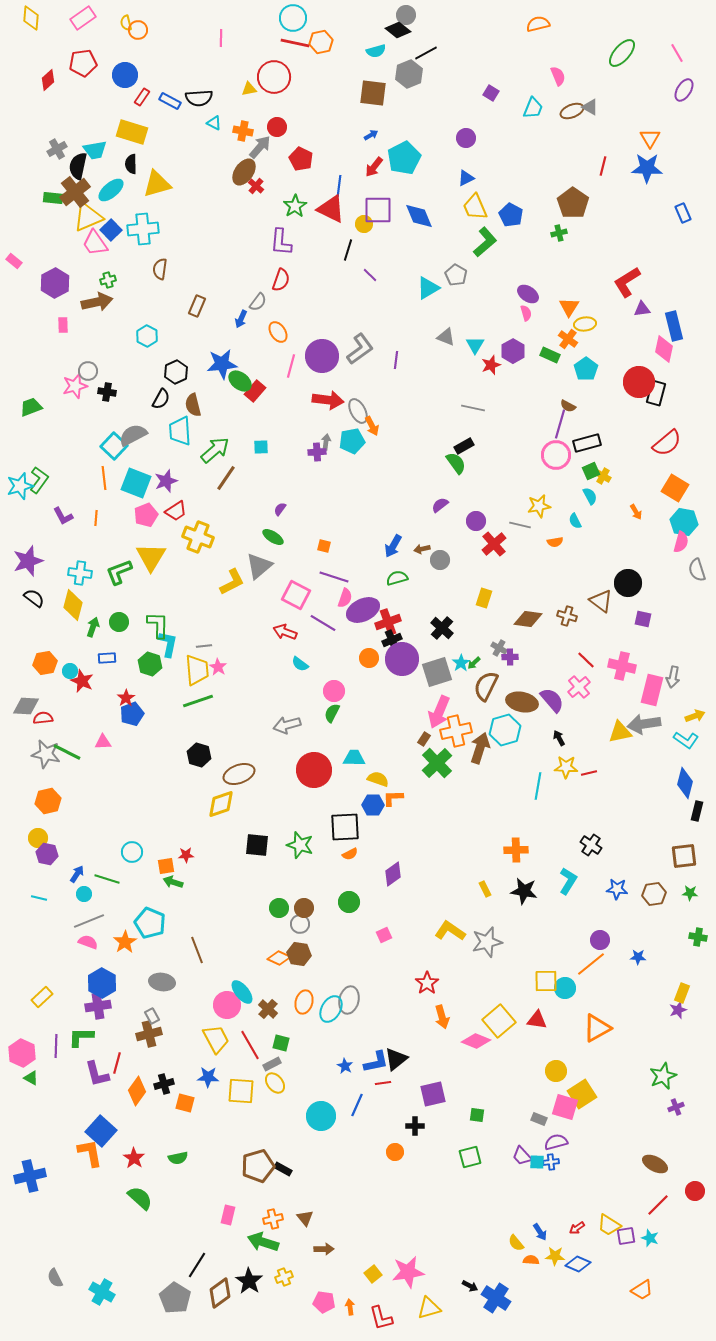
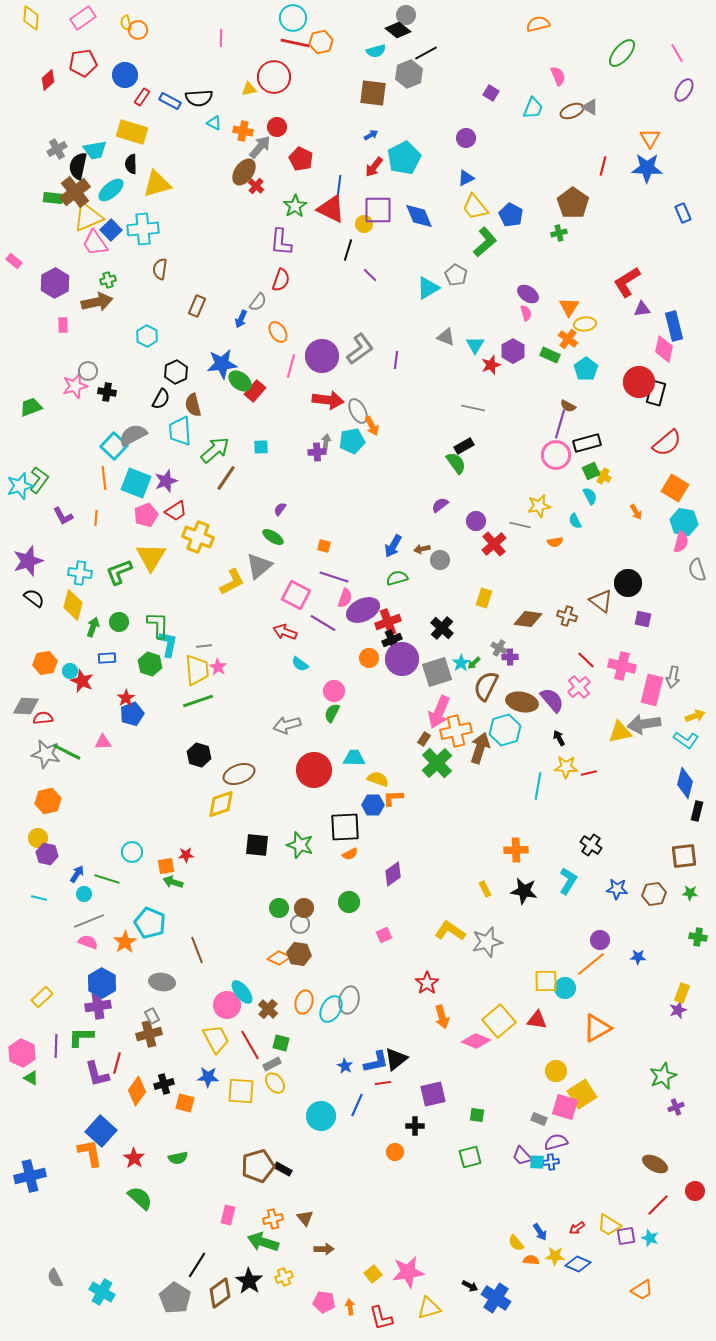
yellow trapezoid at (475, 207): rotated 16 degrees counterclockwise
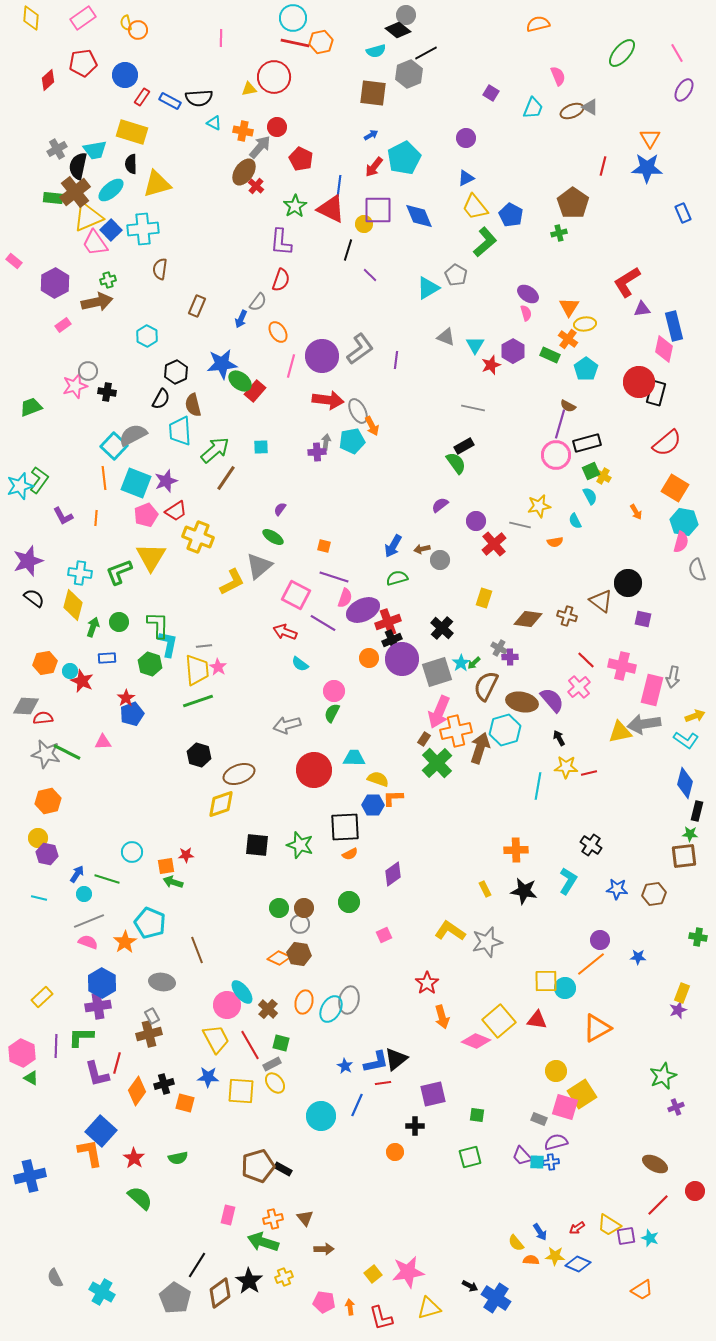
pink rectangle at (63, 325): rotated 56 degrees clockwise
green star at (690, 893): moved 59 px up
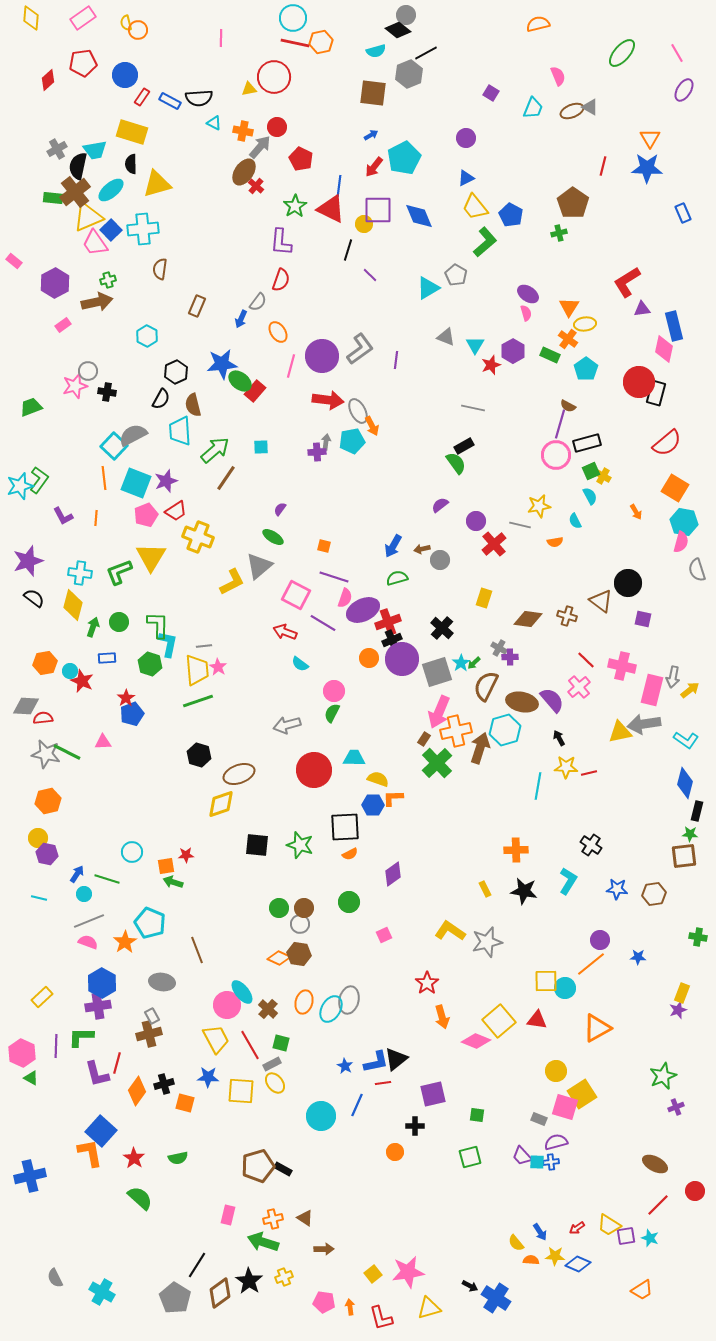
yellow arrow at (695, 716): moved 5 px left, 26 px up; rotated 18 degrees counterclockwise
brown triangle at (305, 1218): rotated 18 degrees counterclockwise
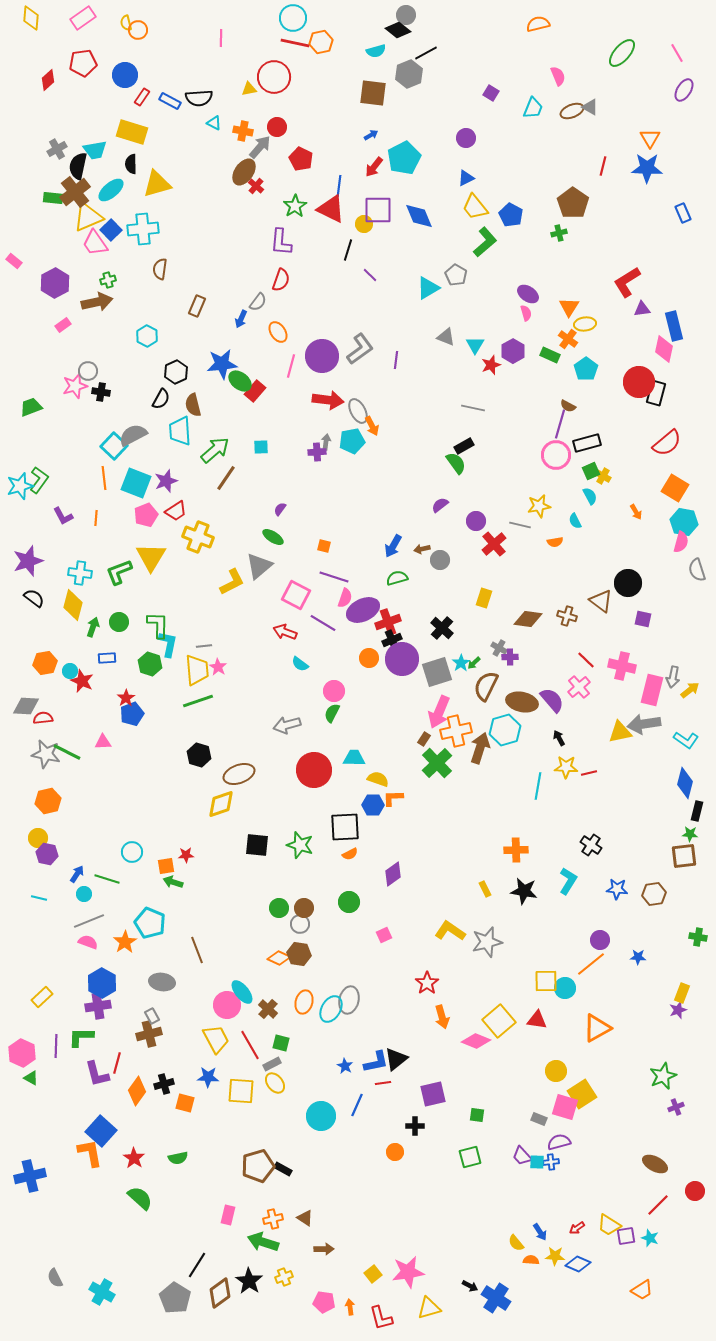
black cross at (107, 392): moved 6 px left
purple semicircle at (556, 1142): moved 3 px right
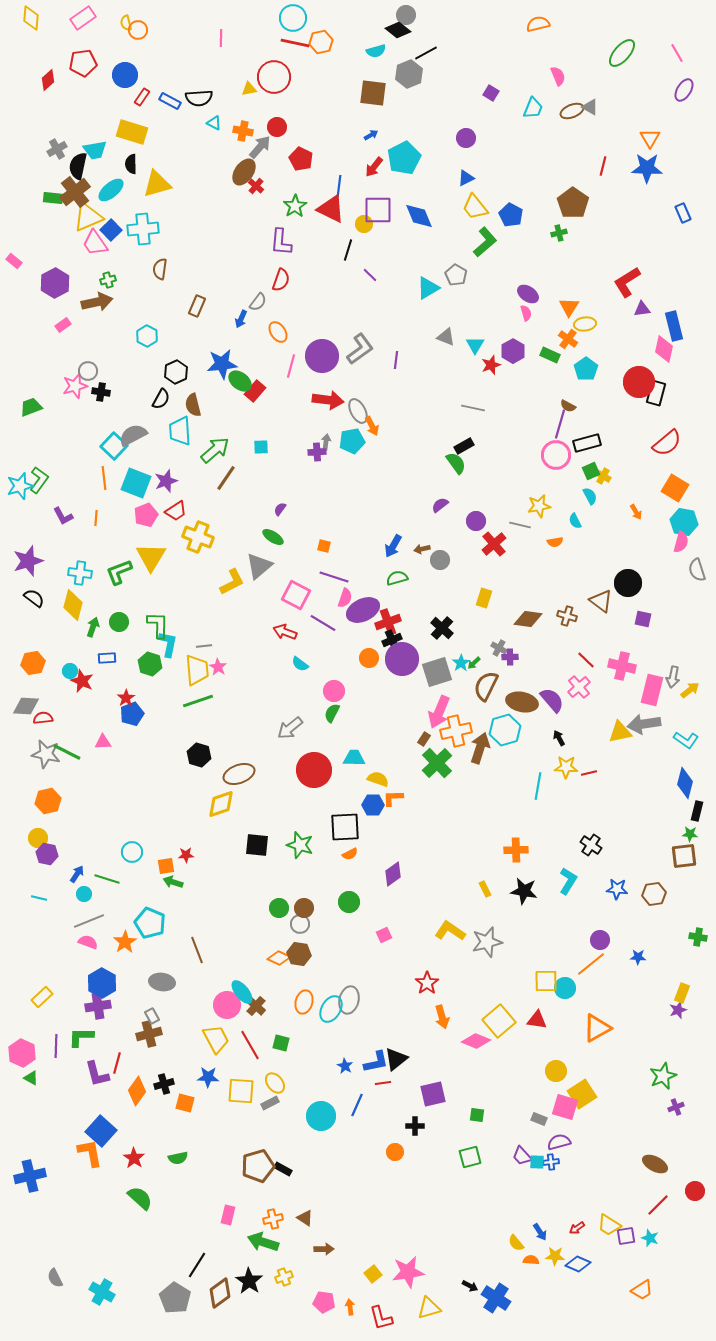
orange hexagon at (45, 663): moved 12 px left
gray arrow at (287, 725): moved 3 px right, 3 px down; rotated 24 degrees counterclockwise
brown cross at (268, 1009): moved 12 px left, 3 px up
gray rectangle at (272, 1064): moved 2 px left, 39 px down
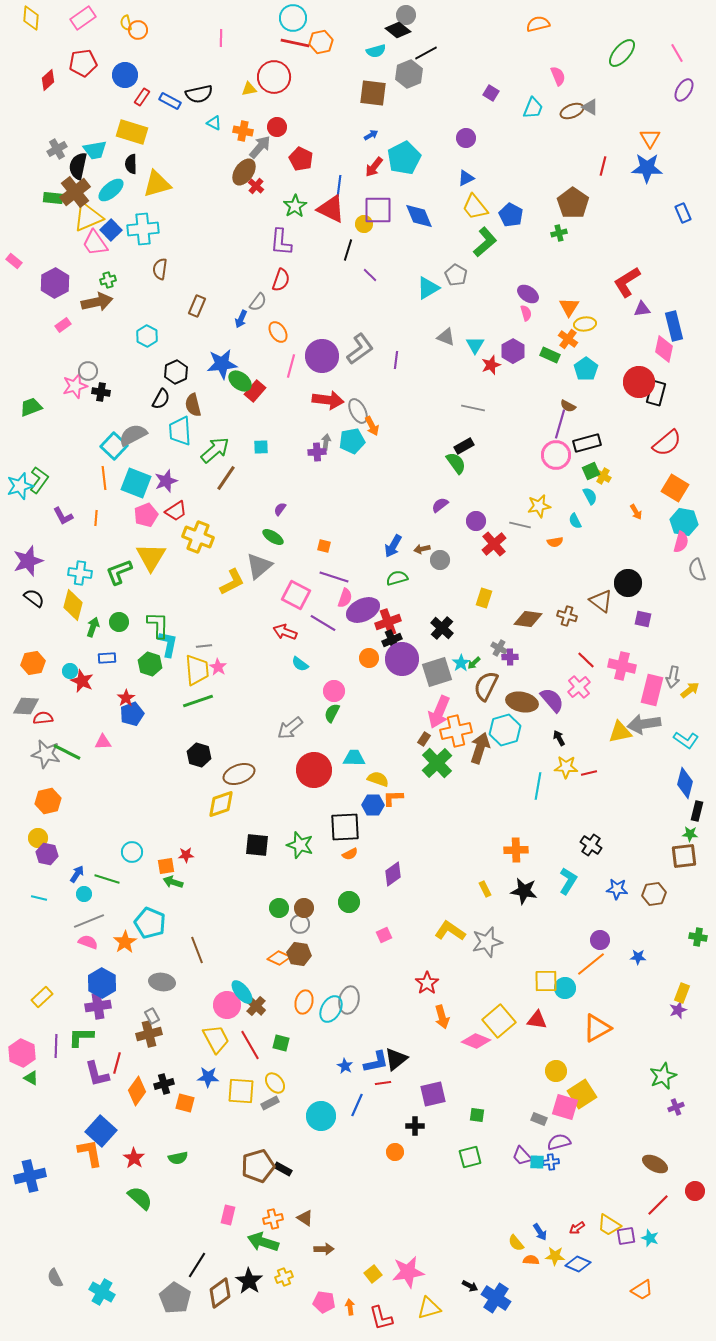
black semicircle at (199, 98): moved 4 px up; rotated 8 degrees counterclockwise
